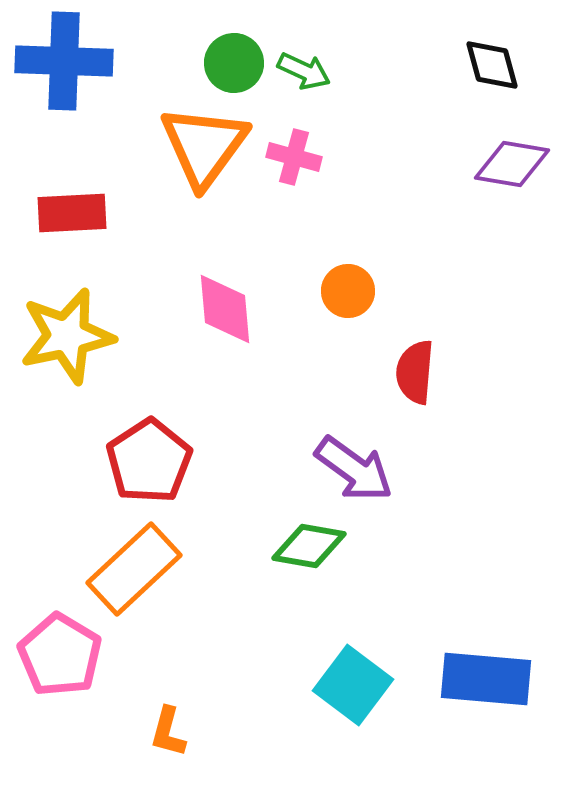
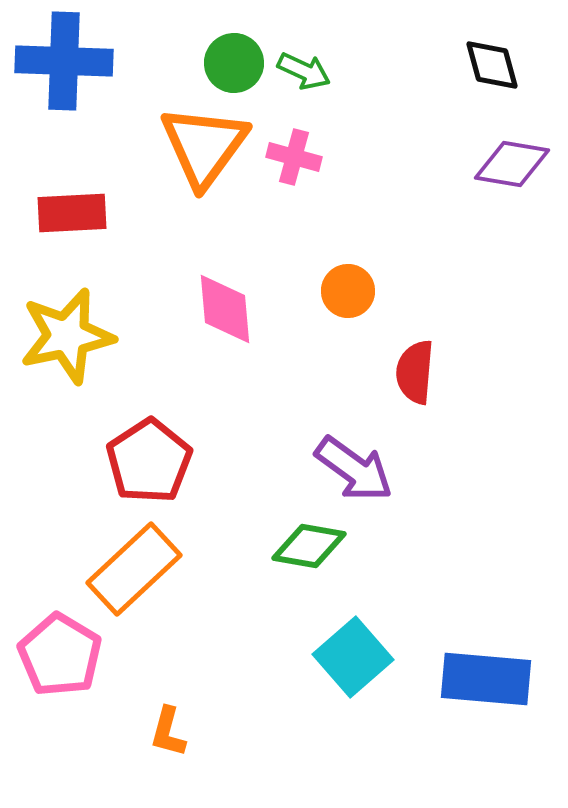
cyan square: moved 28 px up; rotated 12 degrees clockwise
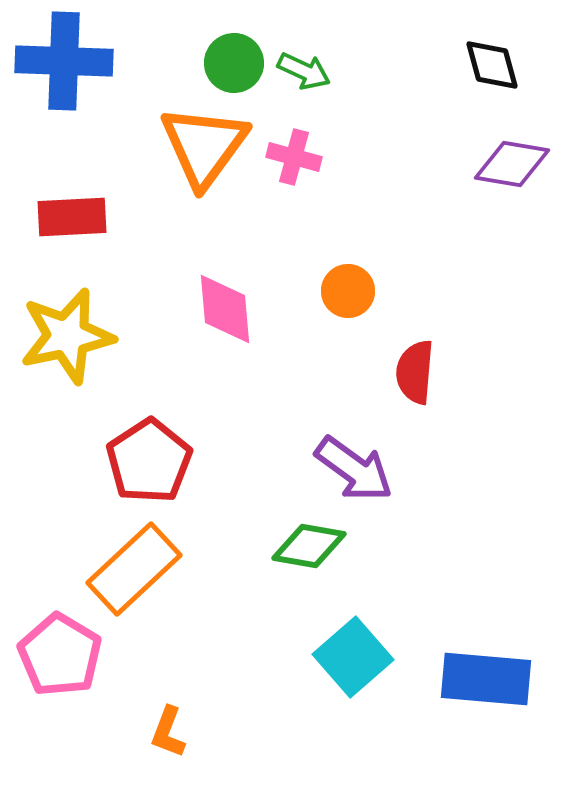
red rectangle: moved 4 px down
orange L-shape: rotated 6 degrees clockwise
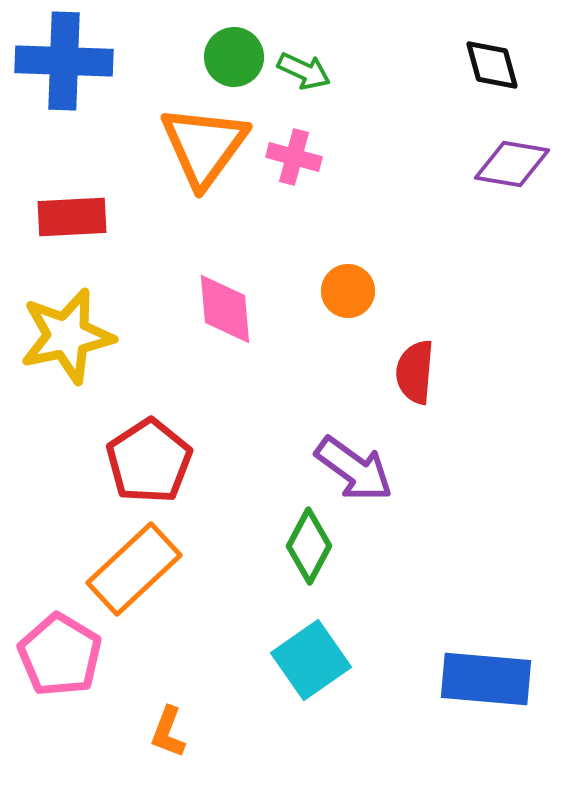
green circle: moved 6 px up
green diamond: rotated 72 degrees counterclockwise
cyan square: moved 42 px left, 3 px down; rotated 6 degrees clockwise
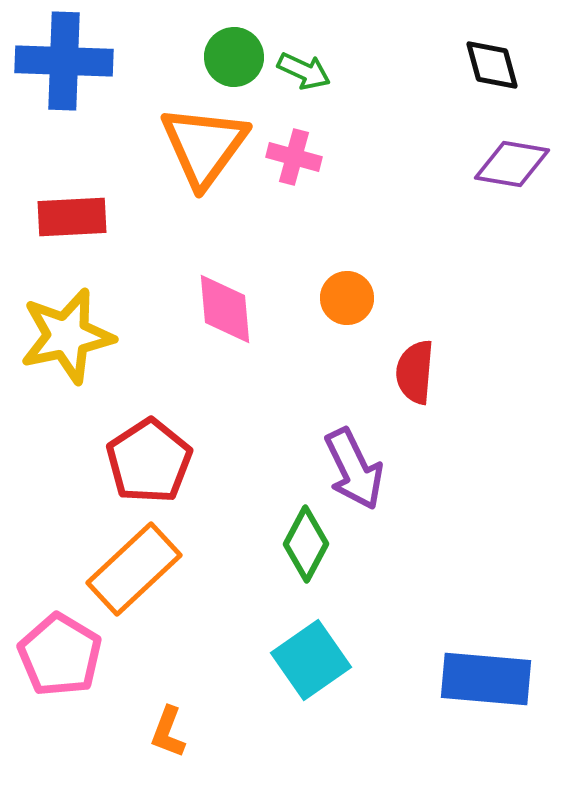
orange circle: moved 1 px left, 7 px down
purple arrow: rotated 28 degrees clockwise
green diamond: moved 3 px left, 2 px up
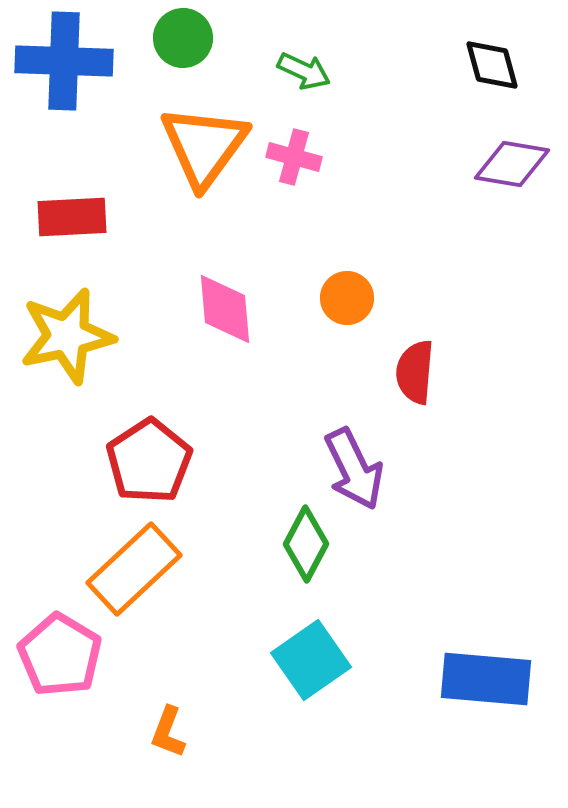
green circle: moved 51 px left, 19 px up
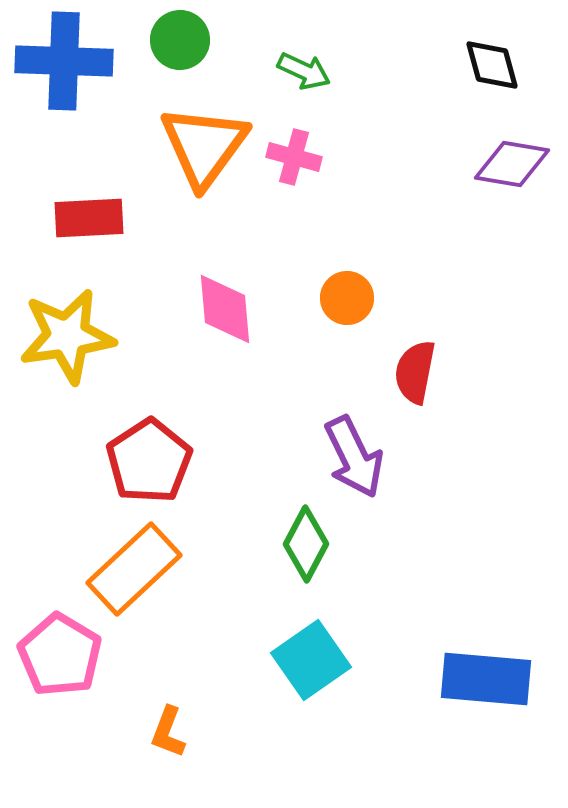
green circle: moved 3 px left, 2 px down
red rectangle: moved 17 px right, 1 px down
yellow star: rotated 4 degrees clockwise
red semicircle: rotated 6 degrees clockwise
purple arrow: moved 12 px up
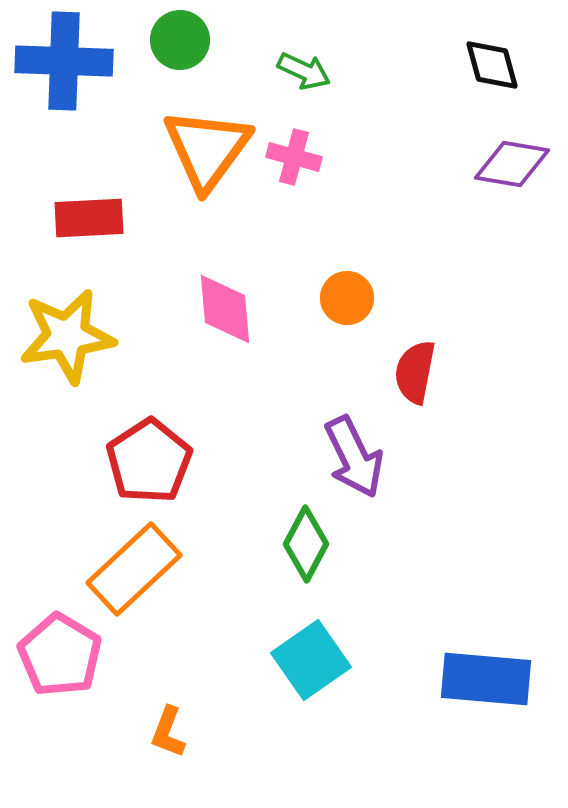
orange triangle: moved 3 px right, 3 px down
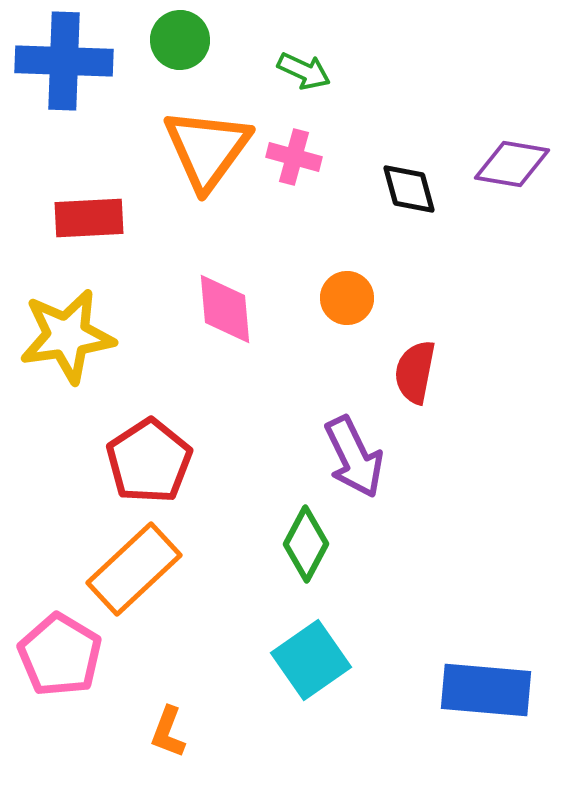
black diamond: moved 83 px left, 124 px down
blue rectangle: moved 11 px down
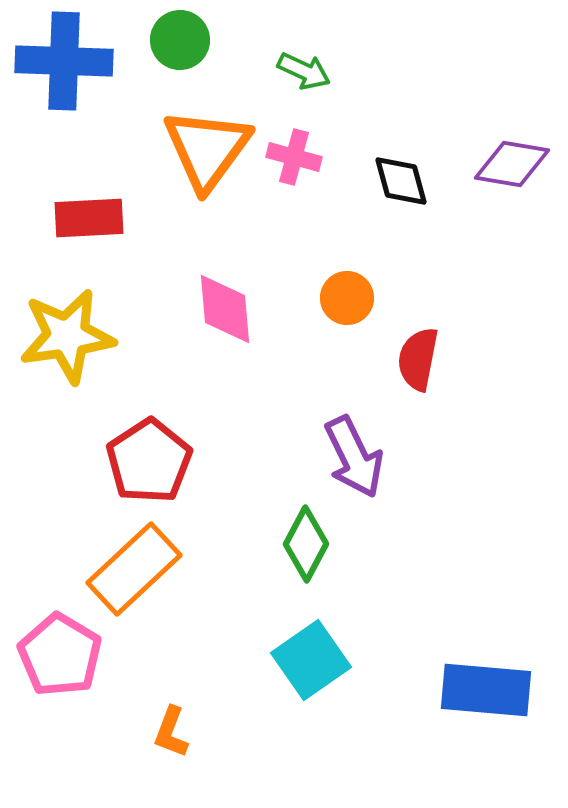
black diamond: moved 8 px left, 8 px up
red semicircle: moved 3 px right, 13 px up
orange L-shape: moved 3 px right
